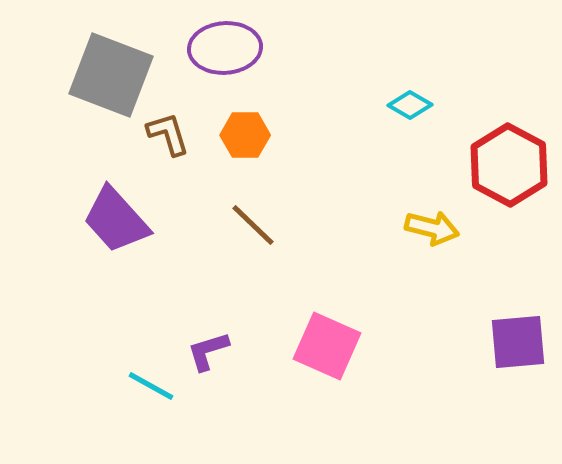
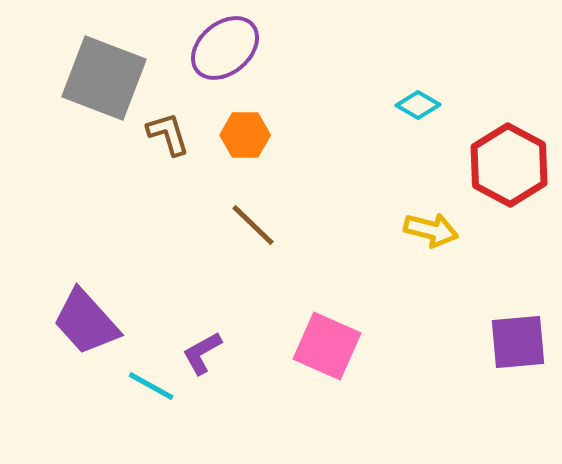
purple ellipse: rotated 36 degrees counterclockwise
gray square: moved 7 px left, 3 px down
cyan diamond: moved 8 px right
purple trapezoid: moved 30 px left, 102 px down
yellow arrow: moved 1 px left, 2 px down
purple L-shape: moved 6 px left, 2 px down; rotated 12 degrees counterclockwise
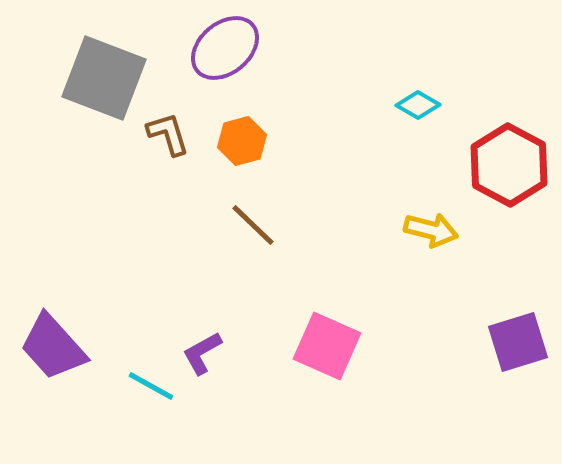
orange hexagon: moved 3 px left, 6 px down; rotated 15 degrees counterclockwise
purple trapezoid: moved 33 px left, 25 px down
purple square: rotated 12 degrees counterclockwise
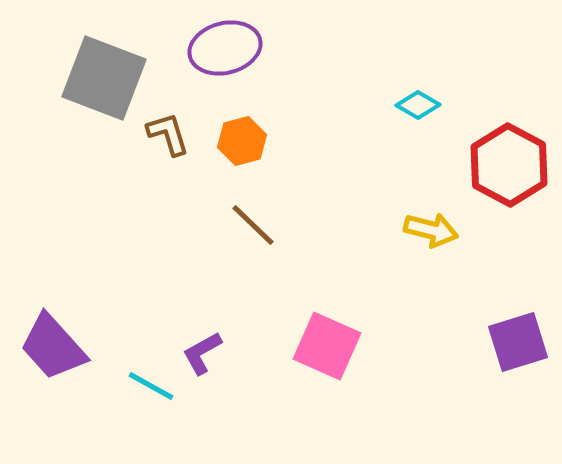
purple ellipse: rotated 26 degrees clockwise
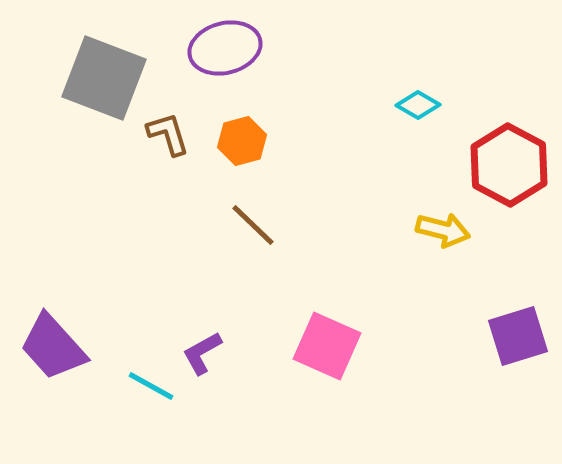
yellow arrow: moved 12 px right
purple square: moved 6 px up
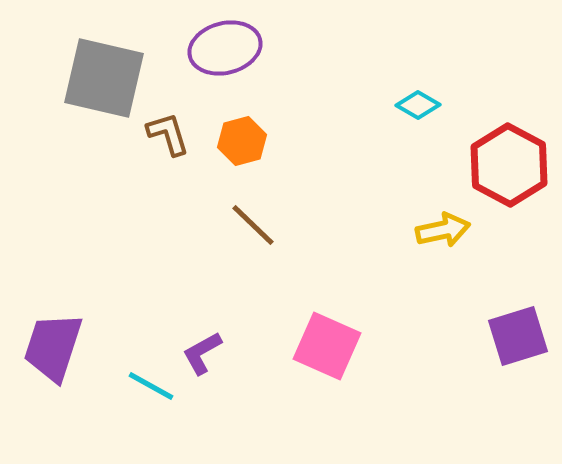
gray square: rotated 8 degrees counterclockwise
yellow arrow: rotated 26 degrees counterclockwise
purple trapezoid: rotated 60 degrees clockwise
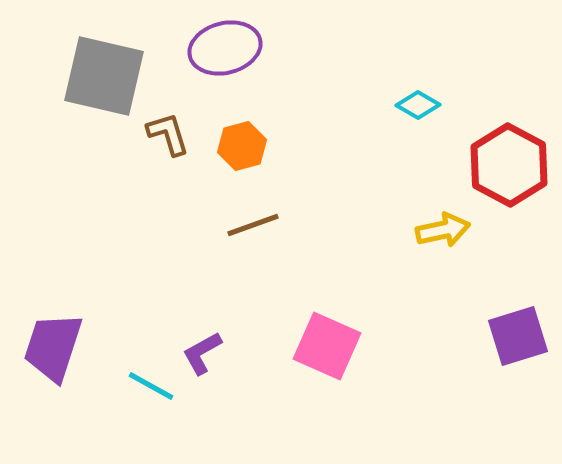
gray square: moved 2 px up
orange hexagon: moved 5 px down
brown line: rotated 64 degrees counterclockwise
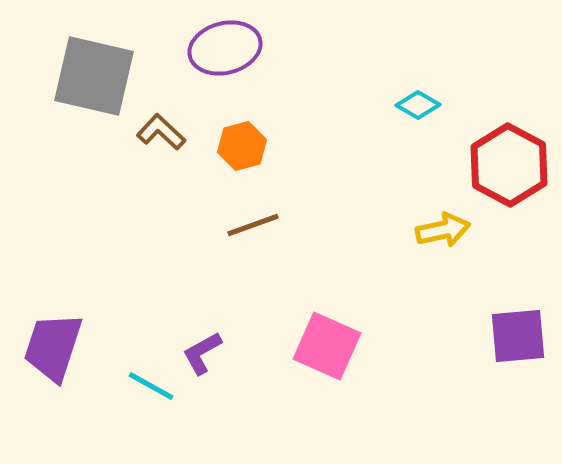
gray square: moved 10 px left
brown L-shape: moved 7 px left, 2 px up; rotated 30 degrees counterclockwise
purple square: rotated 12 degrees clockwise
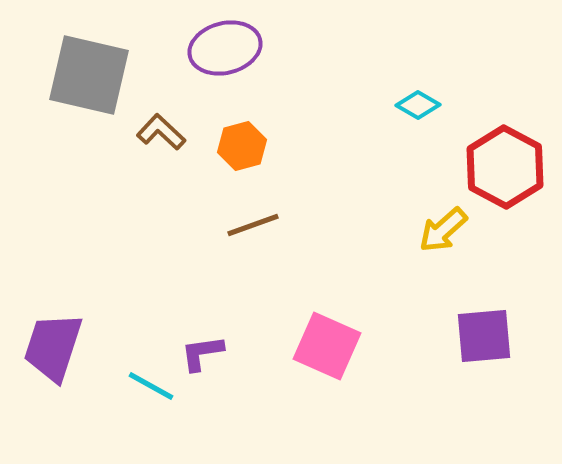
gray square: moved 5 px left, 1 px up
red hexagon: moved 4 px left, 2 px down
yellow arrow: rotated 150 degrees clockwise
purple square: moved 34 px left
purple L-shape: rotated 21 degrees clockwise
